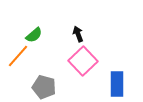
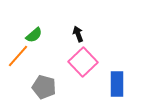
pink square: moved 1 px down
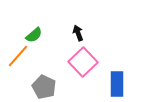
black arrow: moved 1 px up
gray pentagon: rotated 10 degrees clockwise
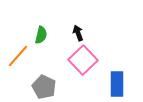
green semicircle: moved 7 px right; rotated 36 degrees counterclockwise
pink square: moved 2 px up
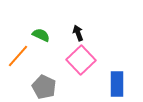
green semicircle: rotated 78 degrees counterclockwise
pink square: moved 2 px left
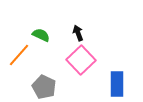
orange line: moved 1 px right, 1 px up
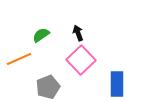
green semicircle: rotated 60 degrees counterclockwise
orange line: moved 4 px down; rotated 25 degrees clockwise
gray pentagon: moved 4 px right; rotated 25 degrees clockwise
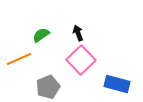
blue rectangle: rotated 75 degrees counterclockwise
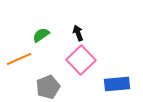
blue rectangle: rotated 20 degrees counterclockwise
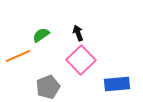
orange line: moved 1 px left, 3 px up
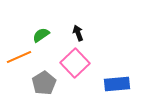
orange line: moved 1 px right, 1 px down
pink square: moved 6 px left, 3 px down
gray pentagon: moved 4 px left, 4 px up; rotated 10 degrees counterclockwise
